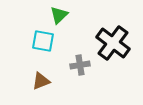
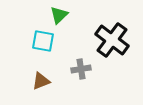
black cross: moved 1 px left, 3 px up
gray cross: moved 1 px right, 4 px down
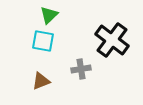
green triangle: moved 10 px left
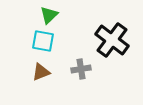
brown triangle: moved 9 px up
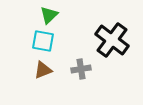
brown triangle: moved 2 px right, 2 px up
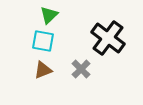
black cross: moved 4 px left, 2 px up
gray cross: rotated 36 degrees counterclockwise
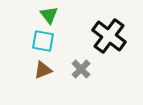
green triangle: rotated 24 degrees counterclockwise
black cross: moved 1 px right, 2 px up
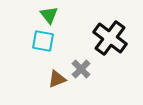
black cross: moved 1 px right, 2 px down
brown triangle: moved 14 px right, 9 px down
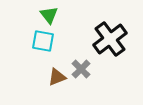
black cross: moved 1 px down; rotated 16 degrees clockwise
brown triangle: moved 2 px up
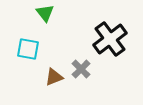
green triangle: moved 4 px left, 2 px up
cyan square: moved 15 px left, 8 px down
brown triangle: moved 3 px left
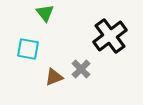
black cross: moved 3 px up
